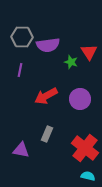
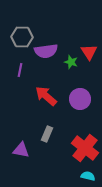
purple semicircle: moved 2 px left, 6 px down
red arrow: rotated 70 degrees clockwise
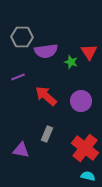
purple line: moved 2 px left, 7 px down; rotated 56 degrees clockwise
purple circle: moved 1 px right, 2 px down
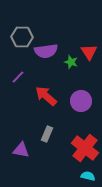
purple line: rotated 24 degrees counterclockwise
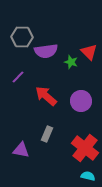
red triangle: rotated 12 degrees counterclockwise
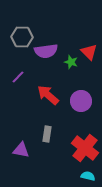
red arrow: moved 2 px right, 1 px up
gray rectangle: rotated 14 degrees counterclockwise
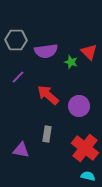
gray hexagon: moved 6 px left, 3 px down
purple circle: moved 2 px left, 5 px down
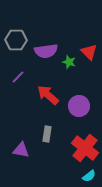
green star: moved 2 px left
cyan semicircle: moved 1 px right; rotated 128 degrees clockwise
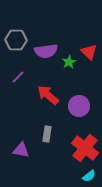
green star: rotated 24 degrees clockwise
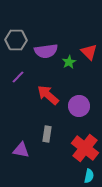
cyan semicircle: rotated 40 degrees counterclockwise
